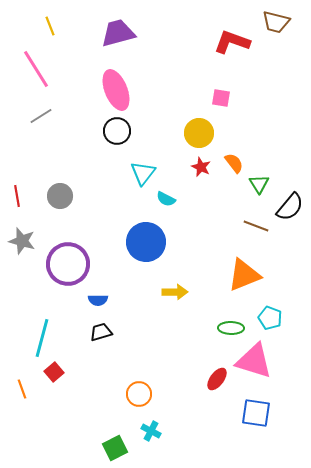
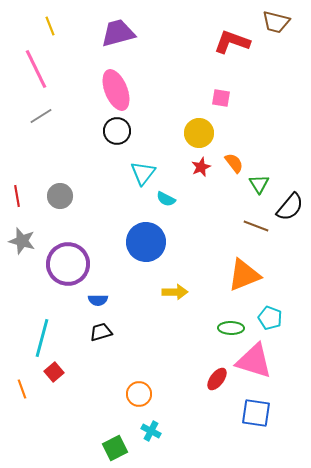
pink line: rotated 6 degrees clockwise
red star: rotated 24 degrees clockwise
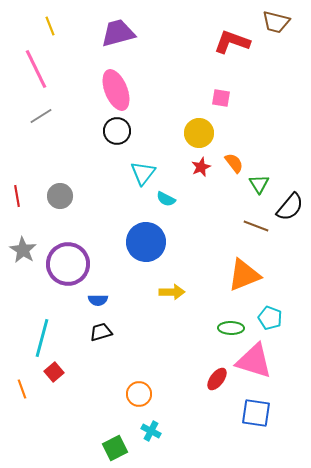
gray star: moved 1 px right, 9 px down; rotated 16 degrees clockwise
yellow arrow: moved 3 px left
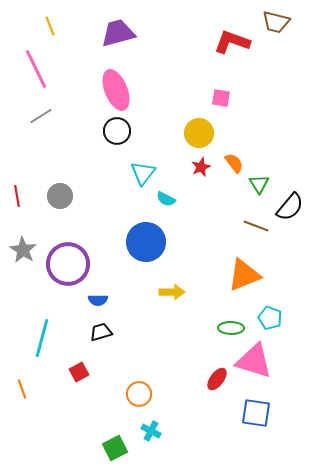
red square: moved 25 px right; rotated 12 degrees clockwise
